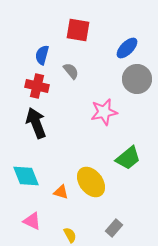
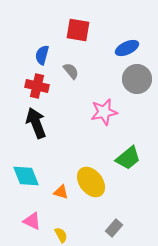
blue ellipse: rotated 20 degrees clockwise
yellow semicircle: moved 9 px left
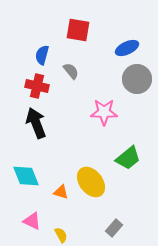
pink star: rotated 12 degrees clockwise
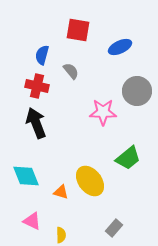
blue ellipse: moved 7 px left, 1 px up
gray circle: moved 12 px down
pink star: moved 1 px left
yellow ellipse: moved 1 px left, 1 px up
yellow semicircle: rotated 28 degrees clockwise
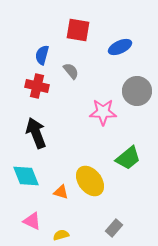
black arrow: moved 10 px down
yellow semicircle: rotated 105 degrees counterclockwise
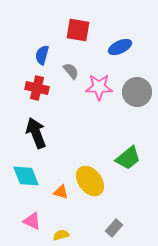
red cross: moved 2 px down
gray circle: moved 1 px down
pink star: moved 4 px left, 25 px up
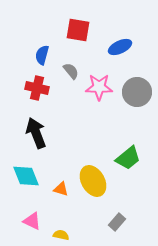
yellow ellipse: moved 3 px right; rotated 8 degrees clockwise
orange triangle: moved 3 px up
gray rectangle: moved 3 px right, 6 px up
yellow semicircle: rotated 28 degrees clockwise
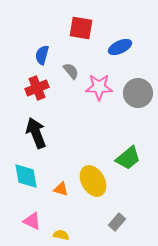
red square: moved 3 px right, 2 px up
red cross: rotated 35 degrees counterclockwise
gray circle: moved 1 px right, 1 px down
cyan diamond: rotated 12 degrees clockwise
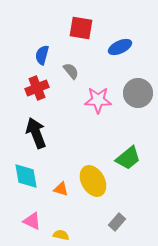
pink star: moved 1 px left, 13 px down
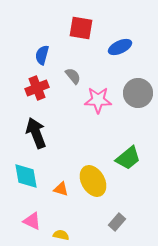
gray semicircle: moved 2 px right, 5 px down
